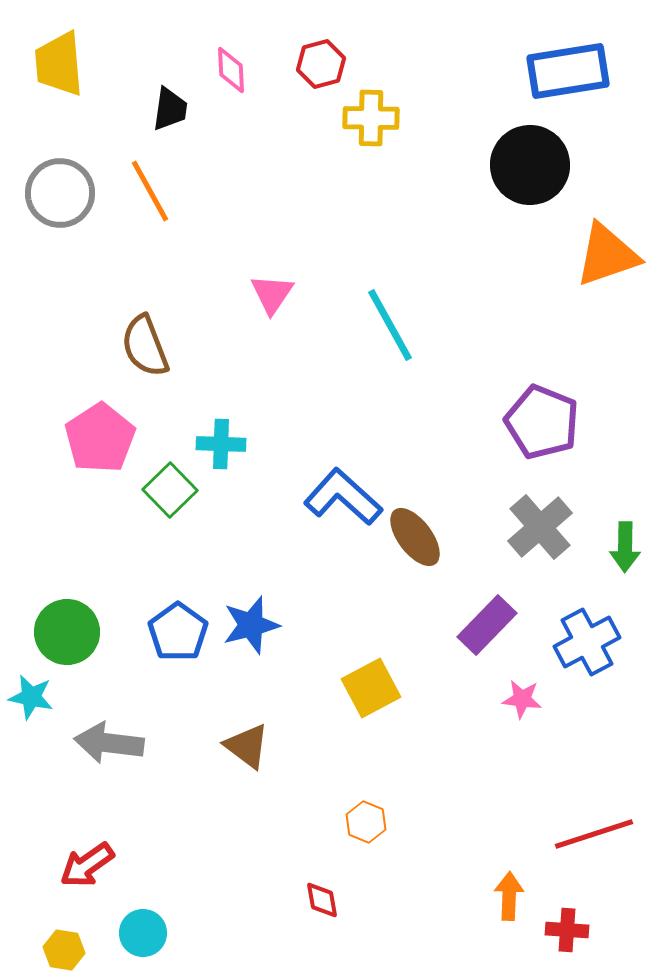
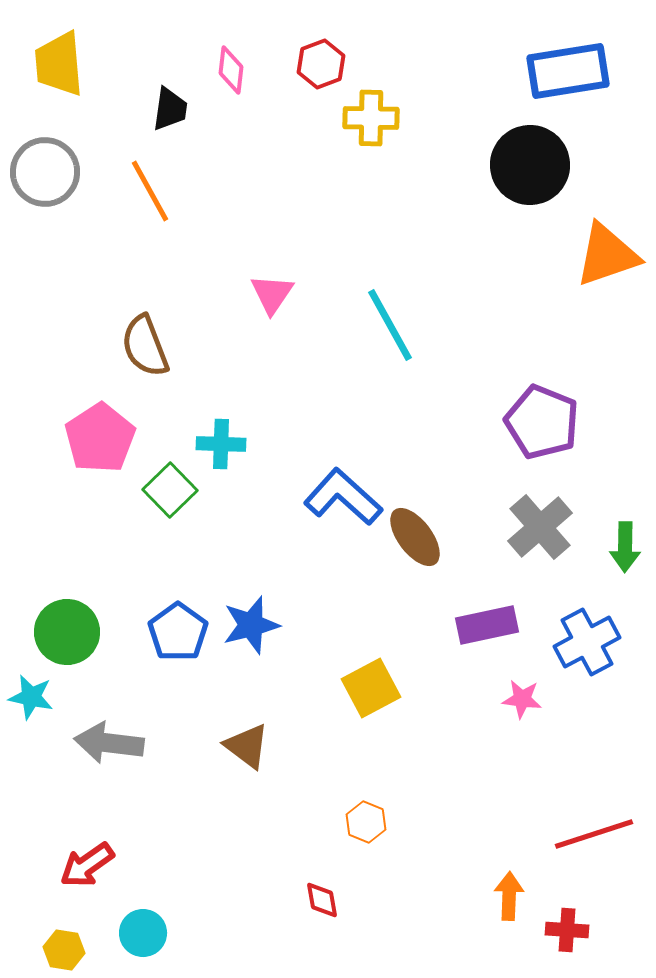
red hexagon: rotated 6 degrees counterclockwise
pink diamond: rotated 9 degrees clockwise
gray circle: moved 15 px left, 21 px up
purple rectangle: rotated 34 degrees clockwise
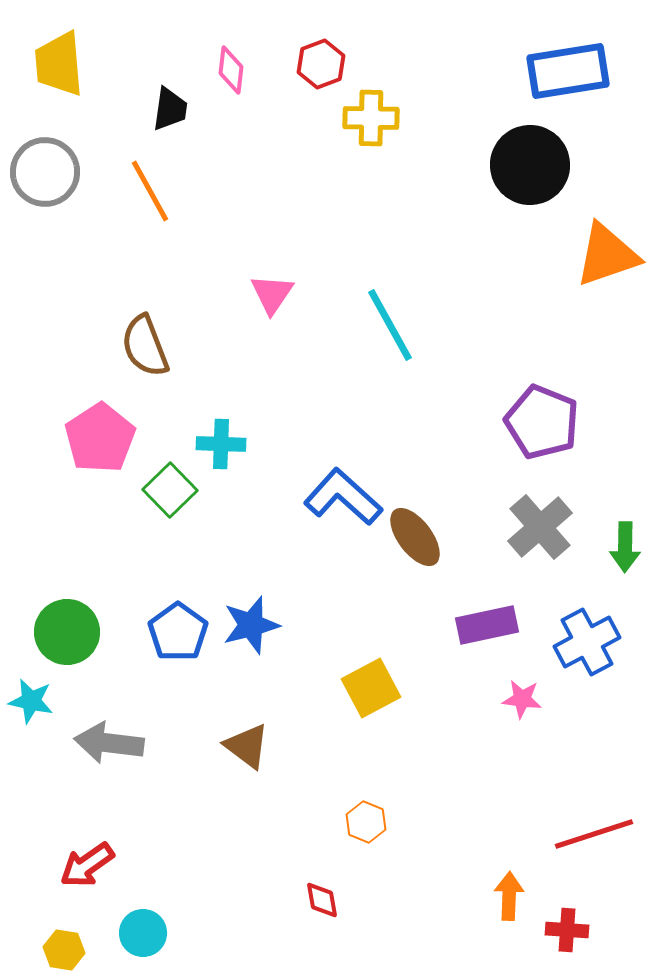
cyan star: moved 4 px down
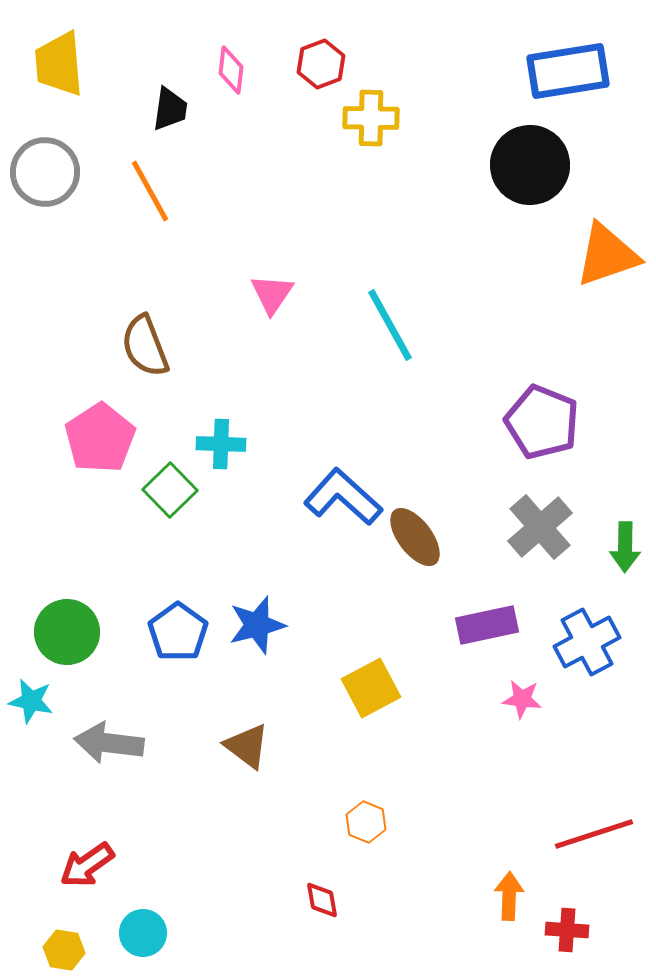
blue star: moved 6 px right
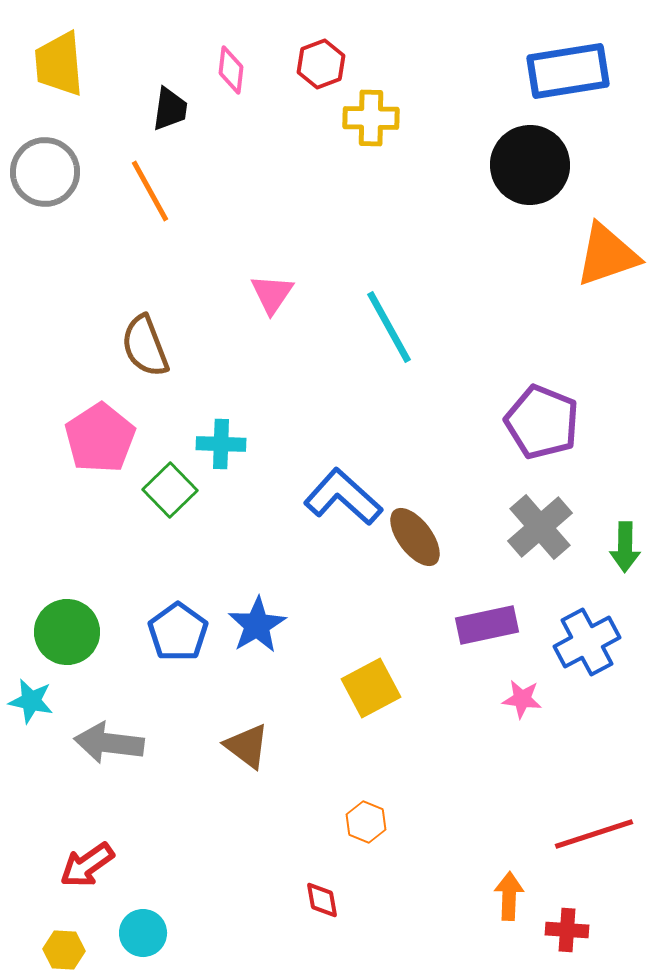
cyan line: moved 1 px left, 2 px down
blue star: rotated 16 degrees counterclockwise
yellow hexagon: rotated 6 degrees counterclockwise
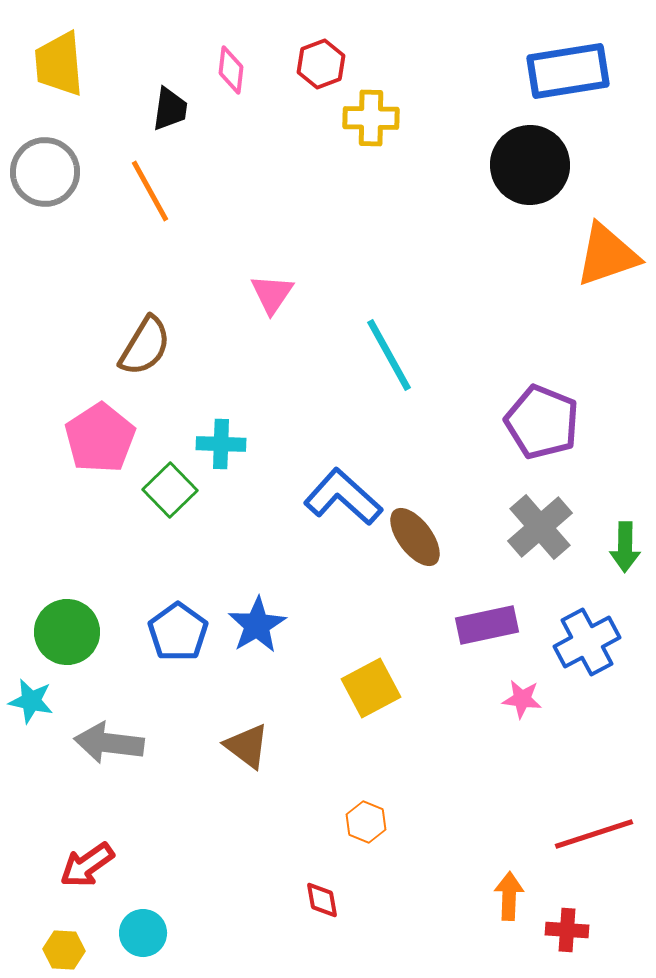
cyan line: moved 28 px down
brown semicircle: rotated 128 degrees counterclockwise
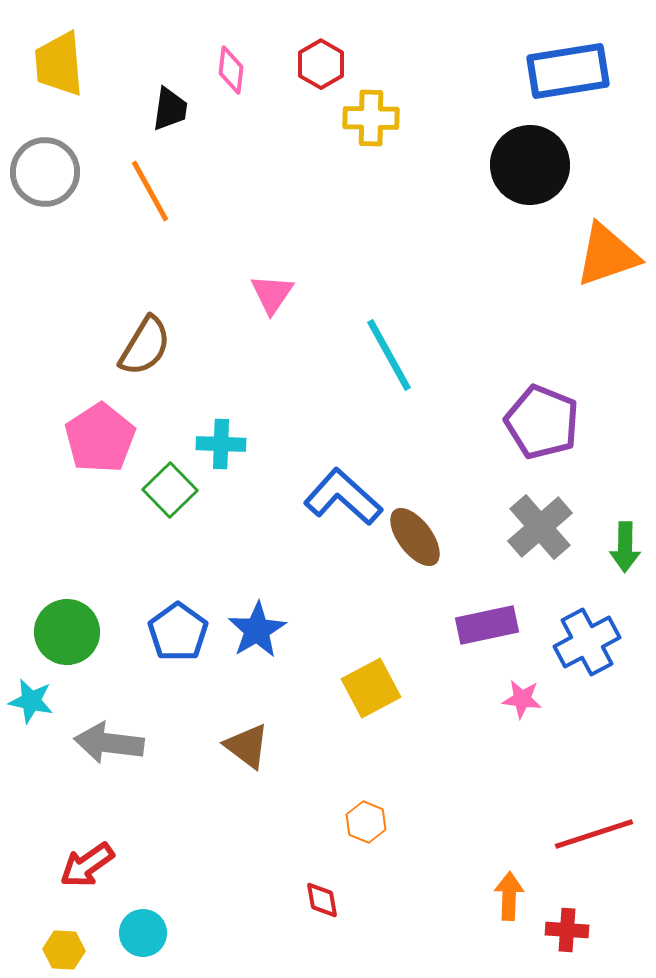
red hexagon: rotated 9 degrees counterclockwise
blue star: moved 5 px down
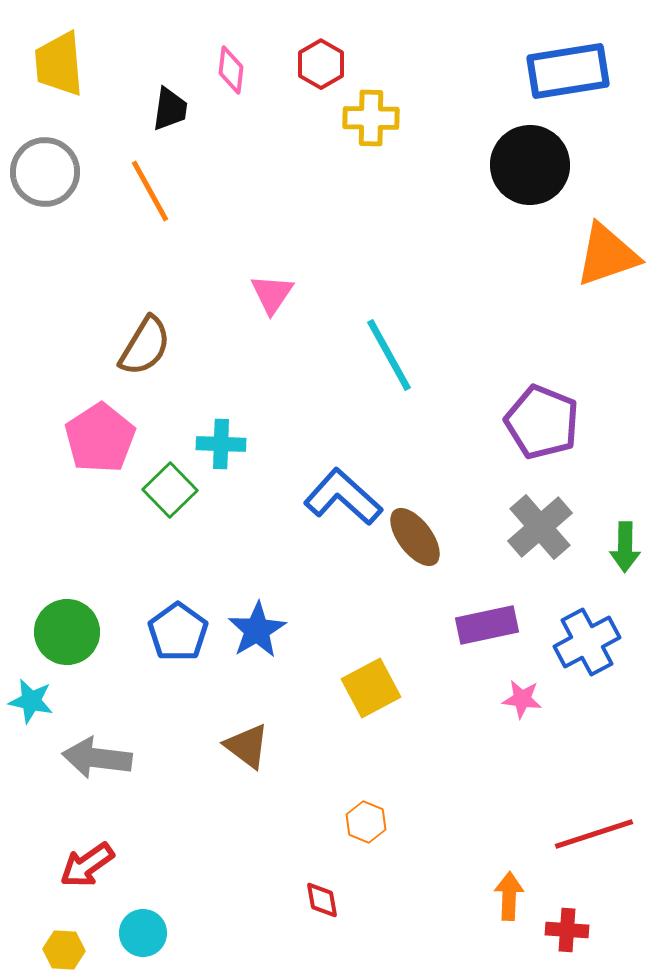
gray arrow: moved 12 px left, 15 px down
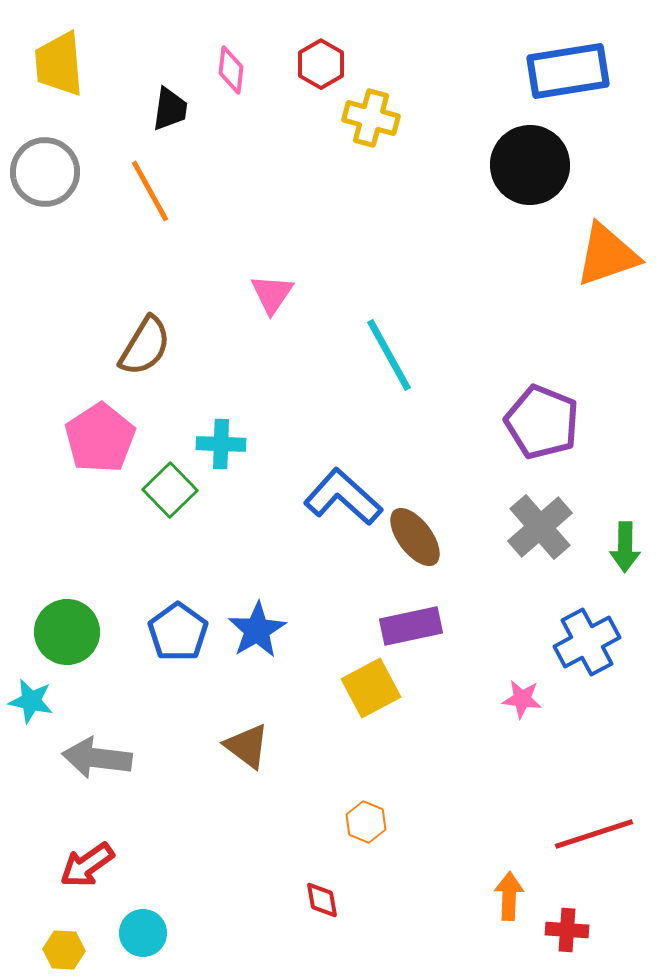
yellow cross: rotated 14 degrees clockwise
purple rectangle: moved 76 px left, 1 px down
